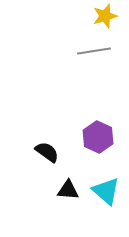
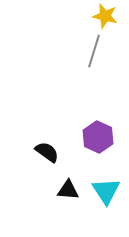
yellow star: rotated 30 degrees clockwise
gray line: rotated 64 degrees counterclockwise
cyan triangle: rotated 16 degrees clockwise
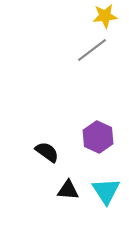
yellow star: rotated 20 degrees counterclockwise
gray line: moved 2 px left, 1 px up; rotated 36 degrees clockwise
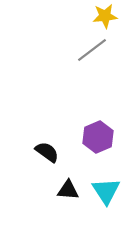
purple hexagon: rotated 12 degrees clockwise
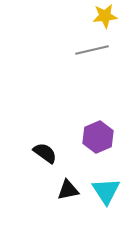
gray line: rotated 24 degrees clockwise
black semicircle: moved 2 px left, 1 px down
black triangle: rotated 15 degrees counterclockwise
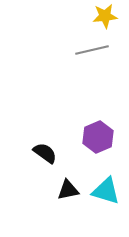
cyan triangle: rotated 40 degrees counterclockwise
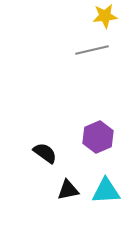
cyan triangle: rotated 20 degrees counterclockwise
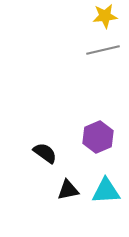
gray line: moved 11 px right
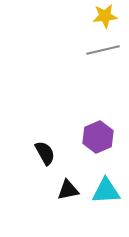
black semicircle: rotated 25 degrees clockwise
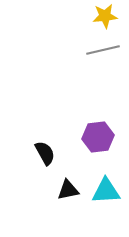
purple hexagon: rotated 16 degrees clockwise
